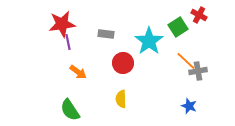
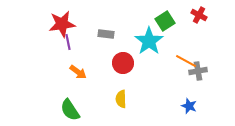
green square: moved 13 px left, 6 px up
orange line: rotated 15 degrees counterclockwise
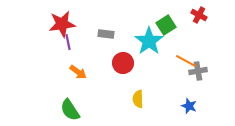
green square: moved 1 px right, 4 px down
yellow semicircle: moved 17 px right
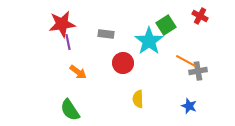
red cross: moved 1 px right, 1 px down
